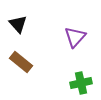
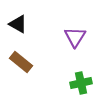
black triangle: rotated 18 degrees counterclockwise
purple triangle: rotated 10 degrees counterclockwise
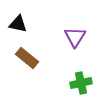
black triangle: rotated 18 degrees counterclockwise
brown rectangle: moved 6 px right, 4 px up
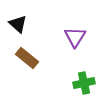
black triangle: rotated 30 degrees clockwise
green cross: moved 3 px right
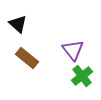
purple triangle: moved 2 px left, 13 px down; rotated 10 degrees counterclockwise
green cross: moved 2 px left, 7 px up; rotated 25 degrees counterclockwise
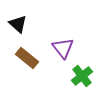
purple triangle: moved 10 px left, 2 px up
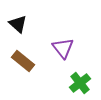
brown rectangle: moved 4 px left, 3 px down
green cross: moved 2 px left, 7 px down
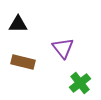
black triangle: rotated 42 degrees counterclockwise
brown rectangle: moved 1 px down; rotated 25 degrees counterclockwise
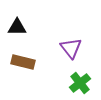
black triangle: moved 1 px left, 3 px down
purple triangle: moved 8 px right
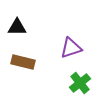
purple triangle: rotated 50 degrees clockwise
